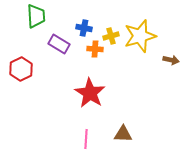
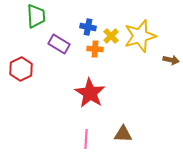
blue cross: moved 4 px right, 1 px up
yellow cross: rotated 28 degrees counterclockwise
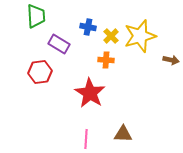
orange cross: moved 11 px right, 11 px down
red hexagon: moved 19 px right, 3 px down; rotated 20 degrees clockwise
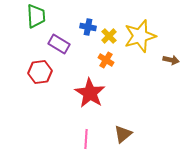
yellow cross: moved 2 px left
orange cross: rotated 28 degrees clockwise
brown triangle: rotated 42 degrees counterclockwise
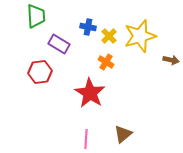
orange cross: moved 2 px down
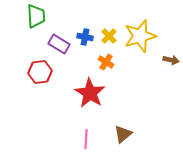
blue cross: moved 3 px left, 10 px down
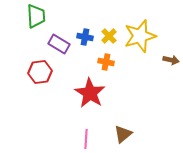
orange cross: rotated 21 degrees counterclockwise
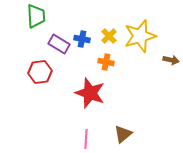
blue cross: moved 3 px left, 2 px down
red star: rotated 12 degrees counterclockwise
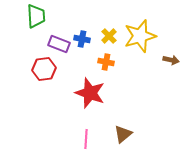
purple rectangle: rotated 10 degrees counterclockwise
red hexagon: moved 4 px right, 3 px up
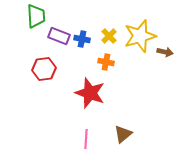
purple rectangle: moved 8 px up
brown arrow: moved 6 px left, 8 px up
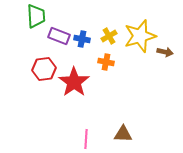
yellow cross: rotated 14 degrees clockwise
red star: moved 16 px left, 11 px up; rotated 16 degrees clockwise
brown triangle: rotated 42 degrees clockwise
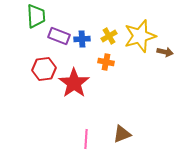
blue cross: rotated 14 degrees counterclockwise
red star: moved 1 px down
brown triangle: moved 1 px left; rotated 24 degrees counterclockwise
